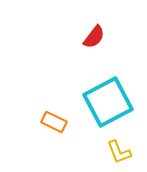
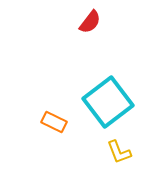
red semicircle: moved 4 px left, 15 px up
cyan square: rotated 9 degrees counterclockwise
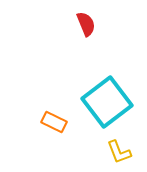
red semicircle: moved 4 px left, 2 px down; rotated 60 degrees counterclockwise
cyan square: moved 1 px left
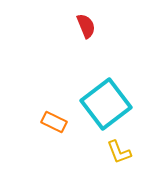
red semicircle: moved 2 px down
cyan square: moved 1 px left, 2 px down
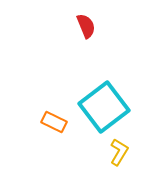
cyan square: moved 2 px left, 3 px down
yellow L-shape: rotated 128 degrees counterclockwise
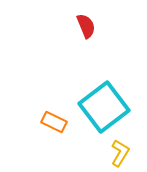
yellow L-shape: moved 1 px right, 1 px down
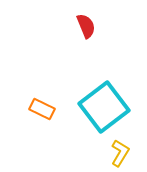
orange rectangle: moved 12 px left, 13 px up
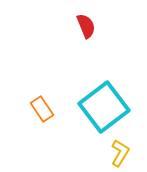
orange rectangle: rotated 30 degrees clockwise
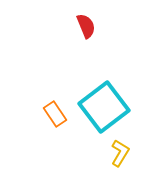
orange rectangle: moved 13 px right, 5 px down
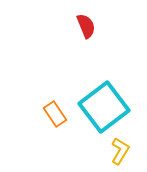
yellow L-shape: moved 2 px up
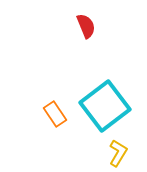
cyan square: moved 1 px right, 1 px up
yellow L-shape: moved 2 px left, 2 px down
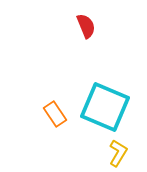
cyan square: moved 1 px down; rotated 30 degrees counterclockwise
